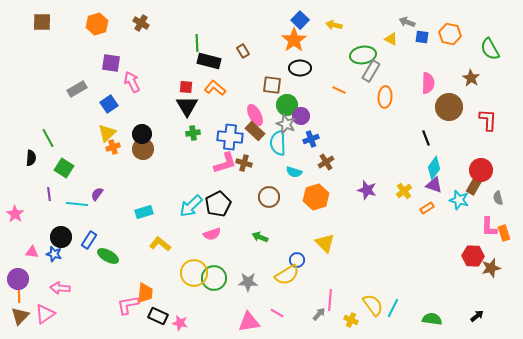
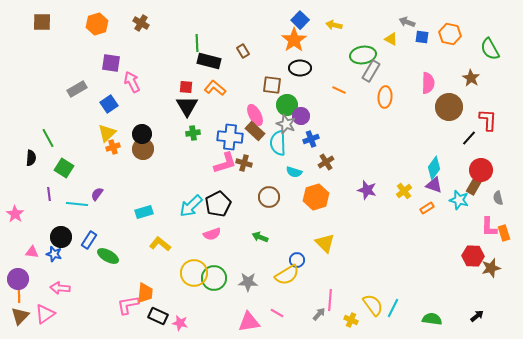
black line at (426, 138): moved 43 px right; rotated 63 degrees clockwise
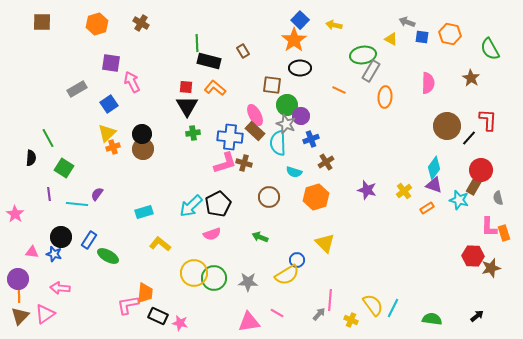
brown circle at (449, 107): moved 2 px left, 19 px down
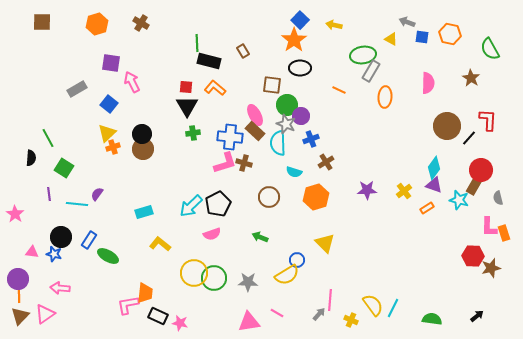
blue square at (109, 104): rotated 18 degrees counterclockwise
purple star at (367, 190): rotated 18 degrees counterclockwise
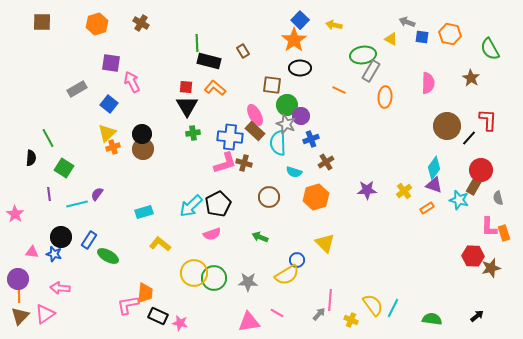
cyan line at (77, 204): rotated 20 degrees counterclockwise
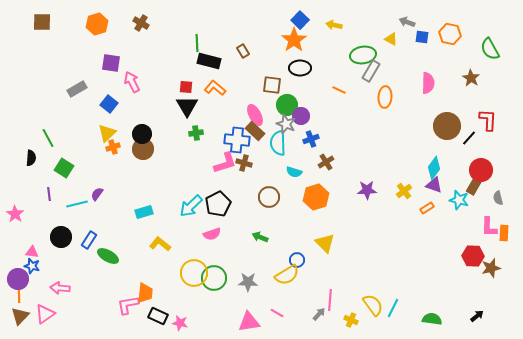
green cross at (193, 133): moved 3 px right
blue cross at (230, 137): moved 7 px right, 3 px down
orange rectangle at (504, 233): rotated 21 degrees clockwise
blue star at (54, 254): moved 22 px left, 12 px down
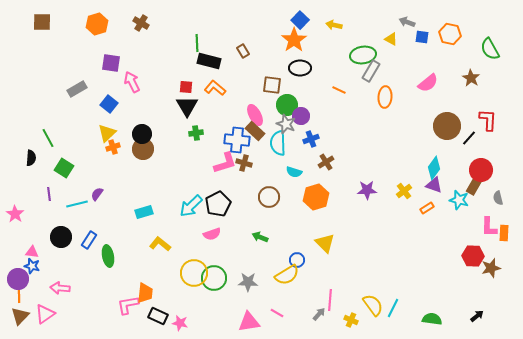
pink semicircle at (428, 83): rotated 50 degrees clockwise
green ellipse at (108, 256): rotated 50 degrees clockwise
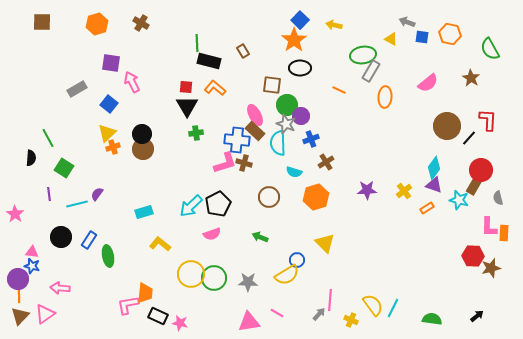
yellow circle at (194, 273): moved 3 px left, 1 px down
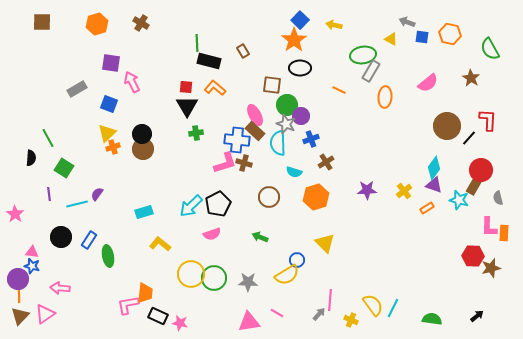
blue square at (109, 104): rotated 18 degrees counterclockwise
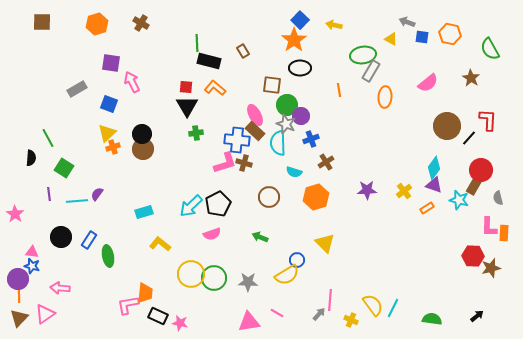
orange line at (339, 90): rotated 56 degrees clockwise
cyan line at (77, 204): moved 3 px up; rotated 10 degrees clockwise
brown triangle at (20, 316): moved 1 px left, 2 px down
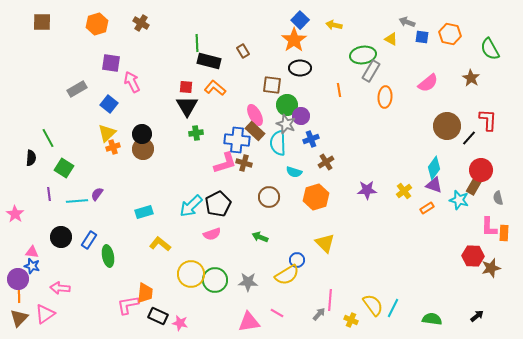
blue square at (109, 104): rotated 18 degrees clockwise
green circle at (214, 278): moved 1 px right, 2 px down
